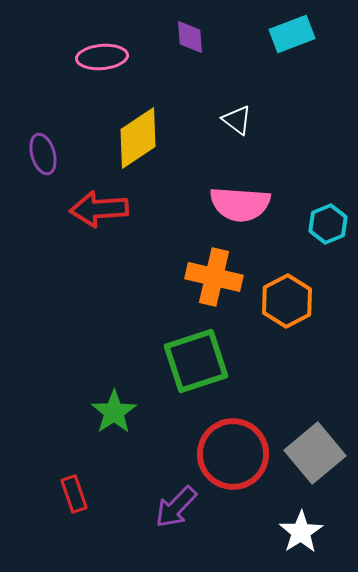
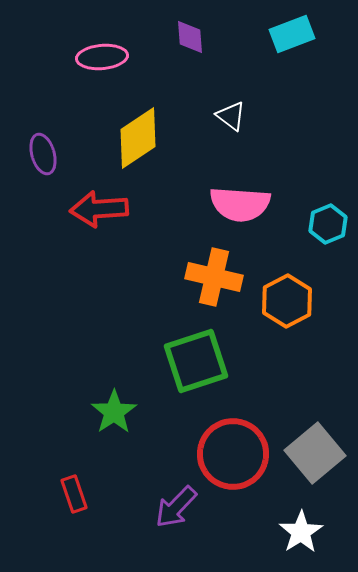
white triangle: moved 6 px left, 4 px up
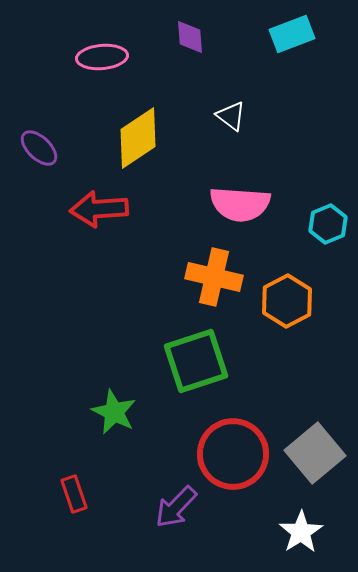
purple ellipse: moved 4 px left, 6 px up; rotated 30 degrees counterclockwise
green star: rotated 12 degrees counterclockwise
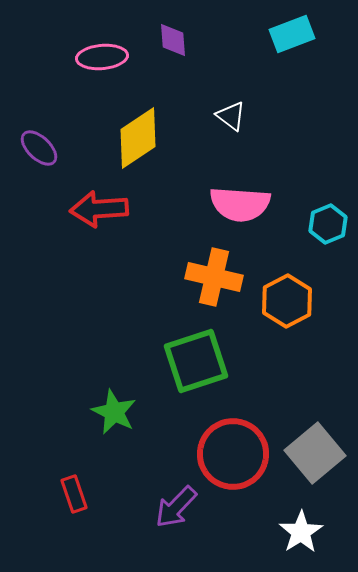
purple diamond: moved 17 px left, 3 px down
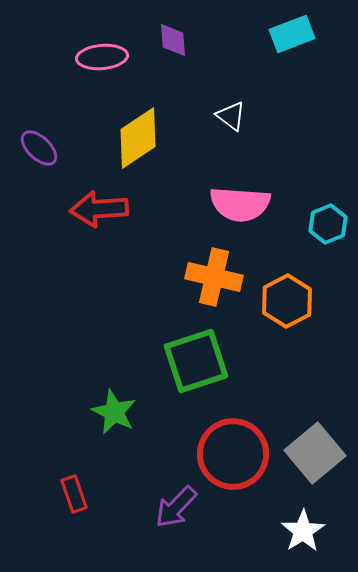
white star: moved 2 px right, 1 px up
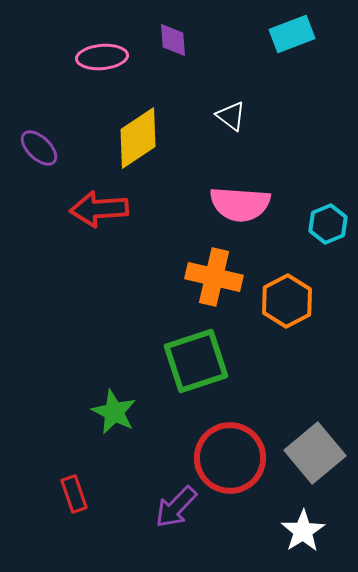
red circle: moved 3 px left, 4 px down
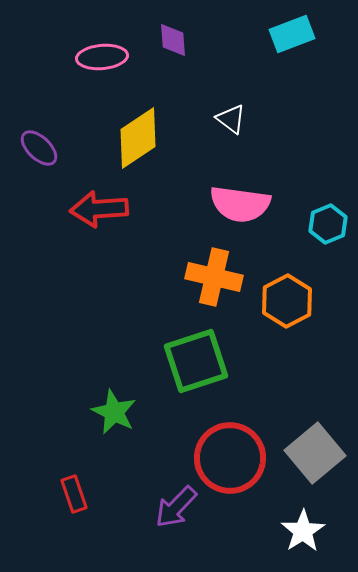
white triangle: moved 3 px down
pink semicircle: rotated 4 degrees clockwise
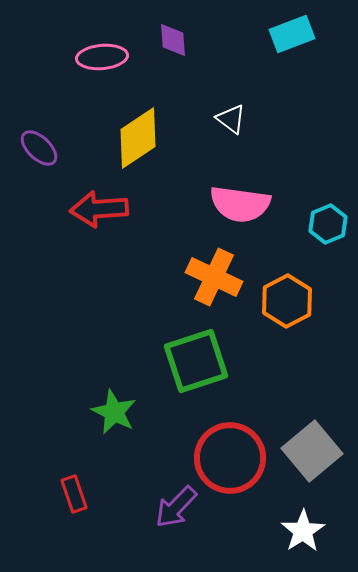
orange cross: rotated 12 degrees clockwise
gray square: moved 3 px left, 2 px up
